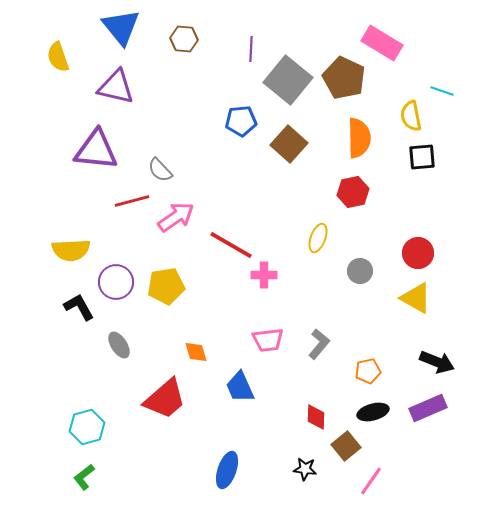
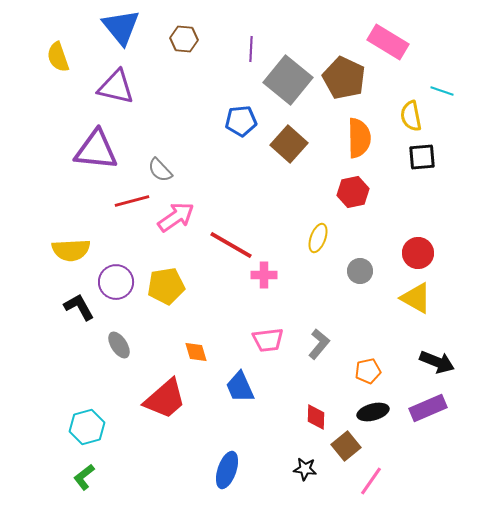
pink rectangle at (382, 43): moved 6 px right, 1 px up
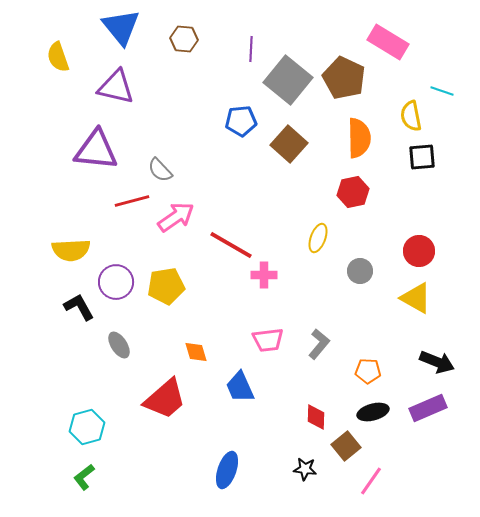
red circle at (418, 253): moved 1 px right, 2 px up
orange pentagon at (368, 371): rotated 15 degrees clockwise
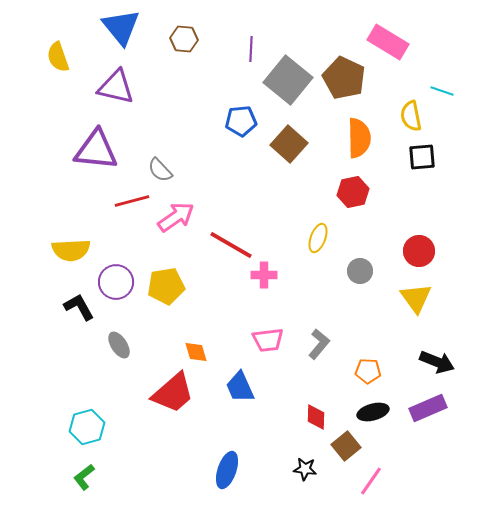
yellow triangle at (416, 298): rotated 24 degrees clockwise
red trapezoid at (165, 399): moved 8 px right, 6 px up
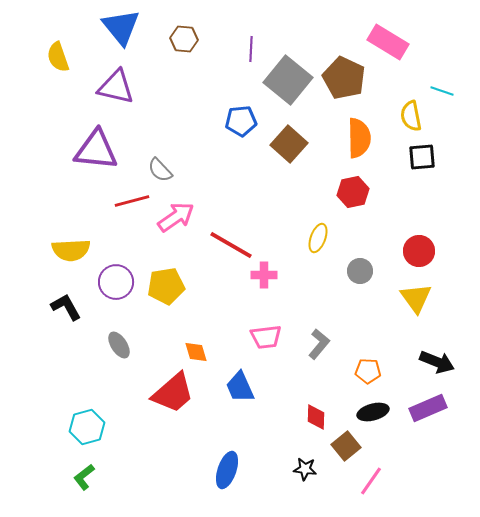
black L-shape at (79, 307): moved 13 px left
pink trapezoid at (268, 340): moved 2 px left, 3 px up
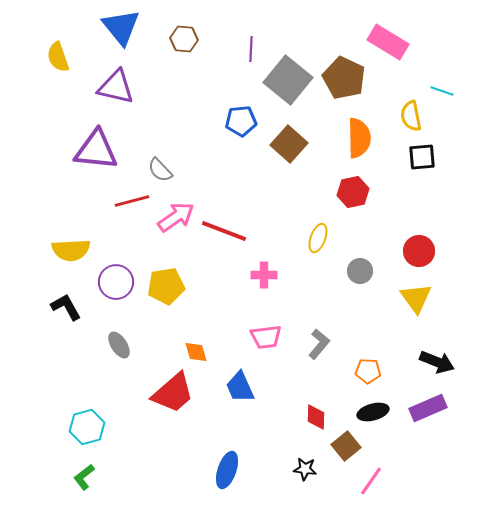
red line at (231, 245): moved 7 px left, 14 px up; rotated 9 degrees counterclockwise
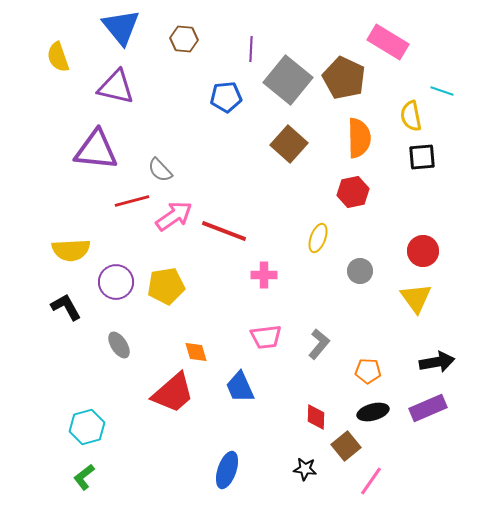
blue pentagon at (241, 121): moved 15 px left, 24 px up
pink arrow at (176, 217): moved 2 px left, 1 px up
red circle at (419, 251): moved 4 px right
black arrow at (437, 362): rotated 32 degrees counterclockwise
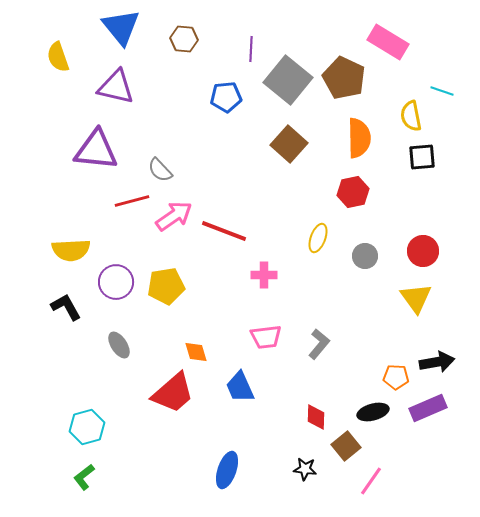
gray circle at (360, 271): moved 5 px right, 15 px up
orange pentagon at (368, 371): moved 28 px right, 6 px down
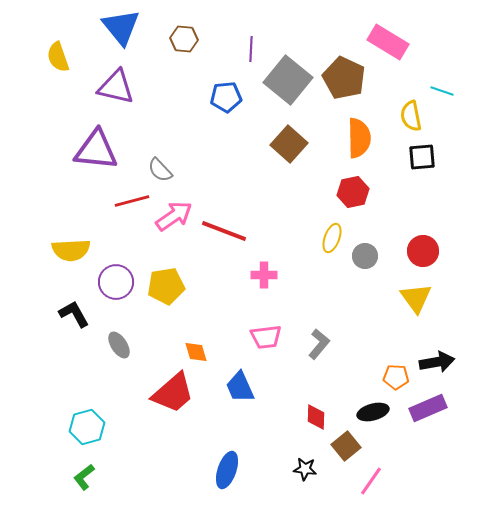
yellow ellipse at (318, 238): moved 14 px right
black L-shape at (66, 307): moved 8 px right, 7 px down
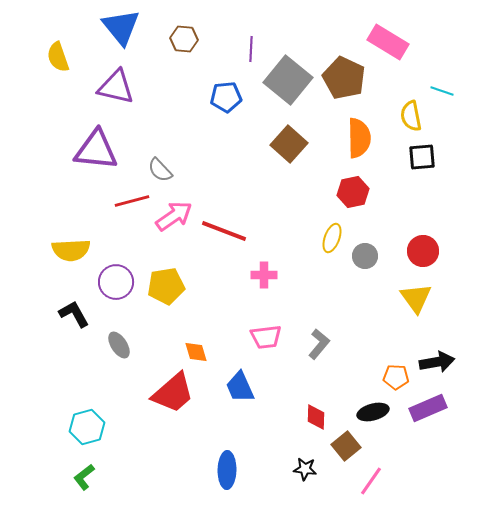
blue ellipse at (227, 470): rotated 18 degrees counterclockwise
